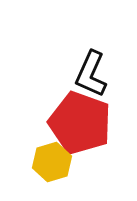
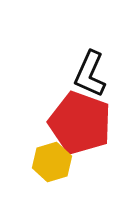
black L-shape: moved 1 px left
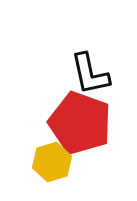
black L-shape: rotated 36 degrees counterclockwise
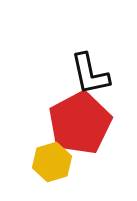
red pentagon: rotated 24 degrees clockwise
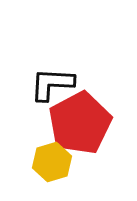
black L-shape: moved 38 px left, 10 px down; rotated 105 degrees clockwise
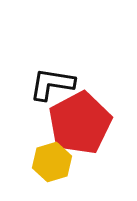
black L-shape: rotated 6 degrees clockwise
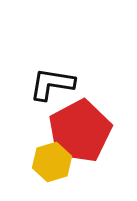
red pentagon: moved 8 px down
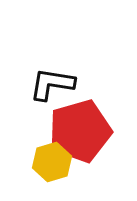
red pentagon: rotated 12 degrees clockwise
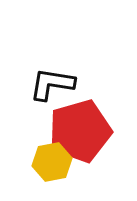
yellow hexagon: rotated 6 degrees clockwise
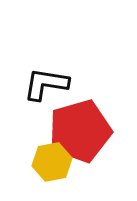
black L-shape: moved 6 px left
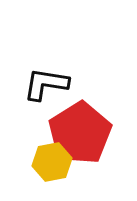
red pentagon: moved 2 px down; rotated 16 degrees counterclockwise
